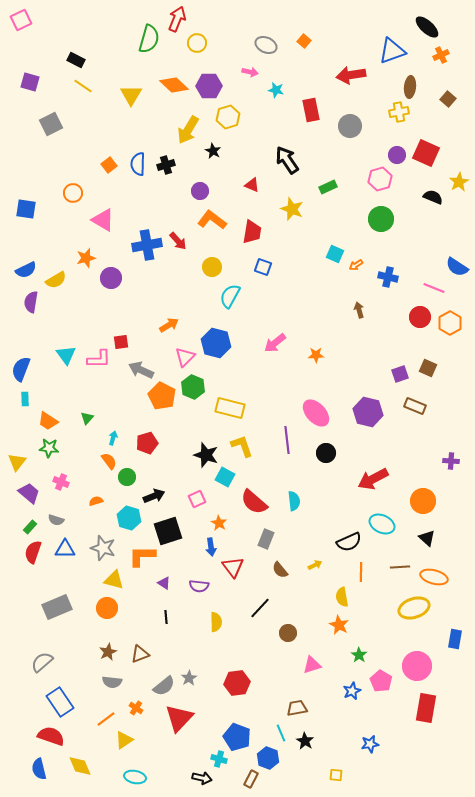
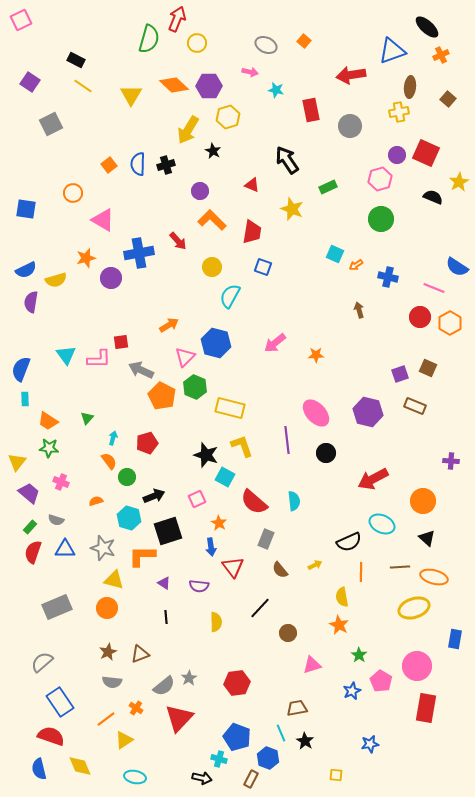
purple square at (30, 82): rotated 18 degrees clockwise
orange L-shape at (212, 220): rotated 8 degrees clockwise
blue cross at (147, 245): moved 8 px left, 8 px down
yellow semicircle at (56, 280): rotated 15 degrees clockwise
green hexagon at (193, 387): moved 2 px right
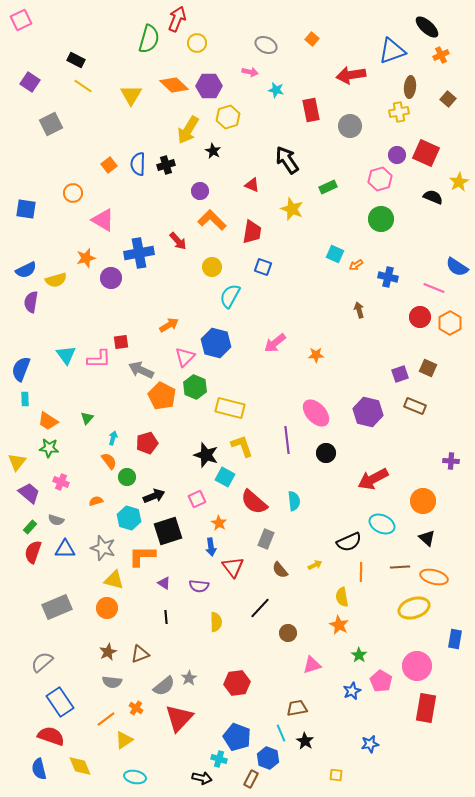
orange square at (304, 41): moved 8 px right, 2 px up
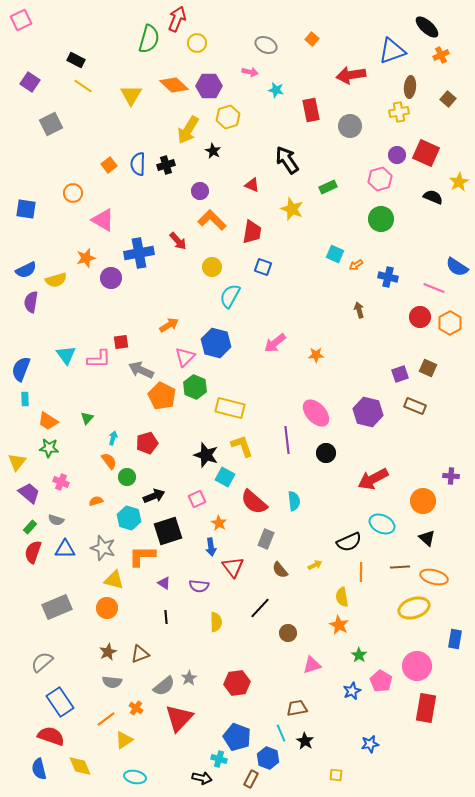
purple cross at (451, 461): moved 15 px down
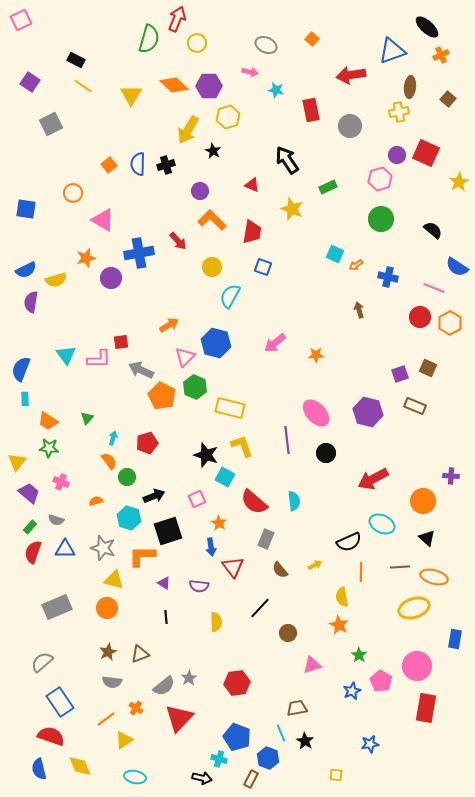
black semicircle at (433, 197): moved 33 px down; rotated 18 degrees clockwise
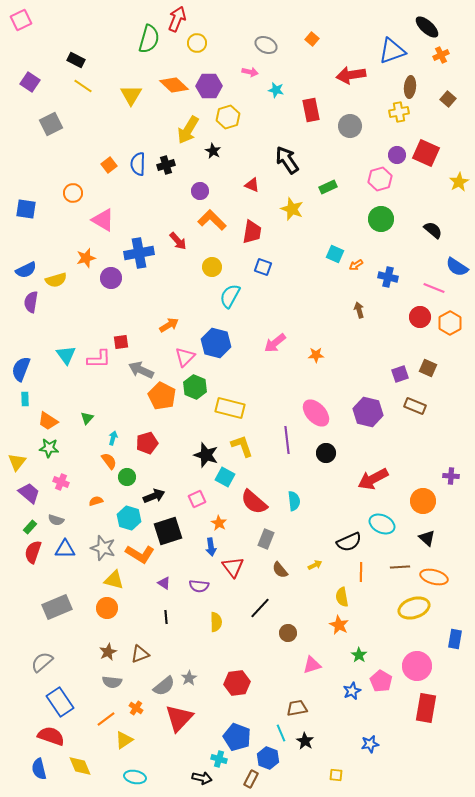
orange L-shape at (142, 556): moved 2 px left, 2 px up; rotated 148 degrees counterclockwise
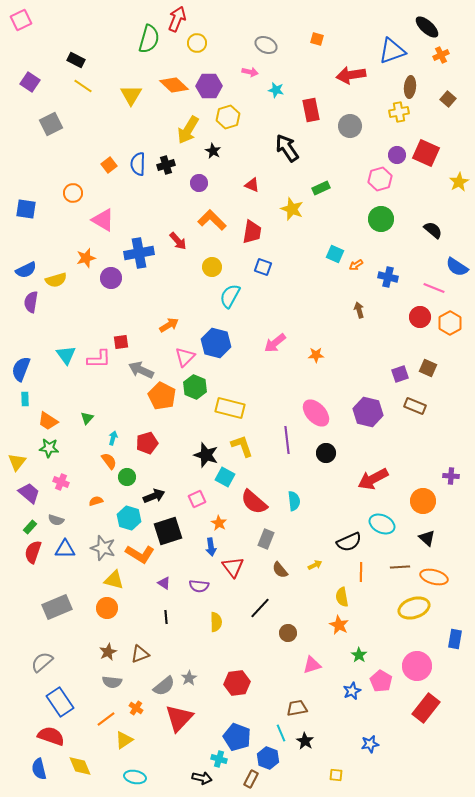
orange square at (312, 39): moved 5 px right; rotated 24 degrees counterclockwise
black arrow at (287, 160): moved 12 px up
green rectangle at (328, 187): moved 7 px left, 1 px down
purple circle at (200, 191): moved 1 px left, 8 px up
red rectangle at (426, 708): rotated 28 degrees clockwise
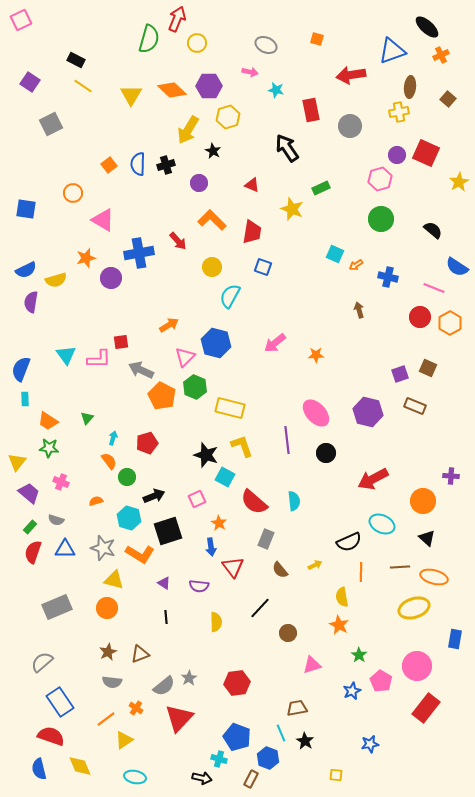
orange diamond at (174, 85): moved 2 px left, 5 px down
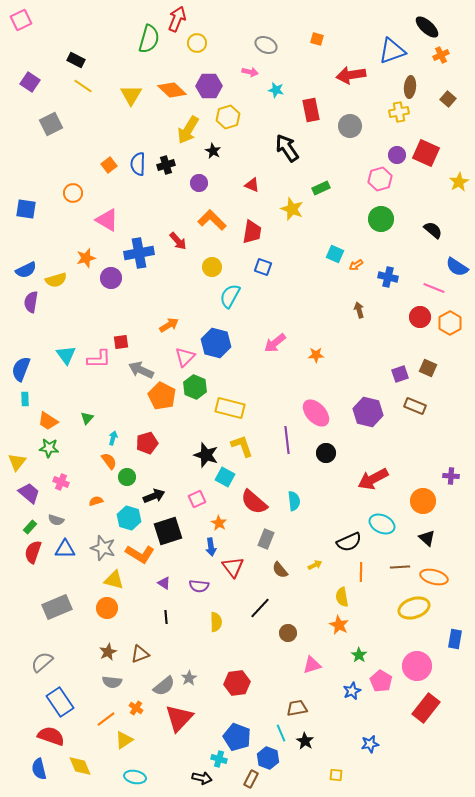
pink triangle at (103, 220): moved 4 px right
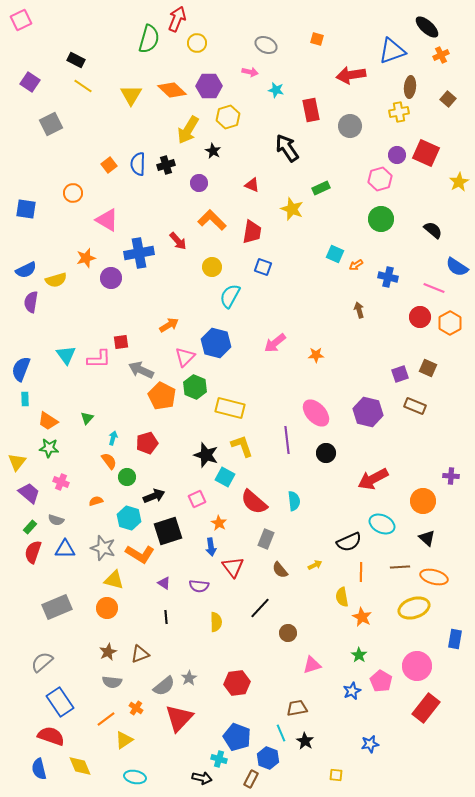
orange star at (339, 625): moved 23 px right, 8 px up
